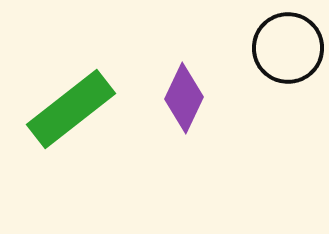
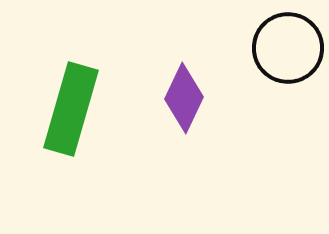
green rectangle: rotated 36 degrees counterclockwise
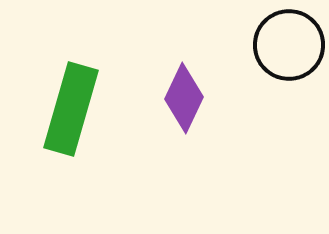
black circle: moved 1 px right, 3 px up
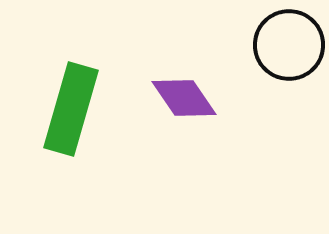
purple diamond: rotated 60 degrees counterclockwise
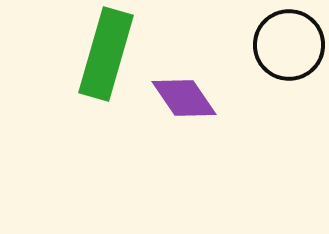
green rectangle: moved 35 px right, 55 px up
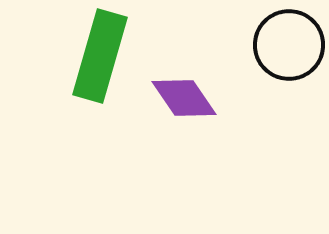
green rectangle: moved 6 px left, 2 px down
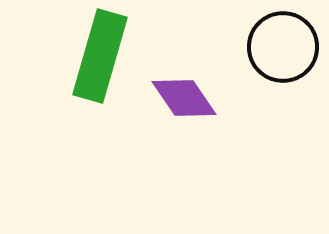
black circle: moved 6 px left, 2 px down
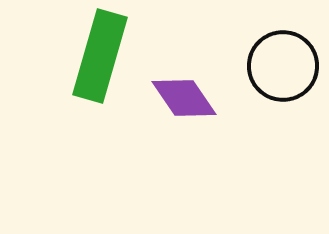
black circle: moved 19 px down
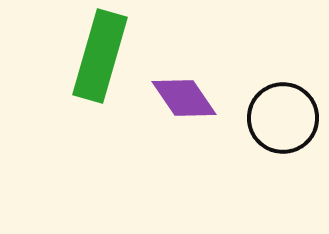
black circle: moved 52 px down
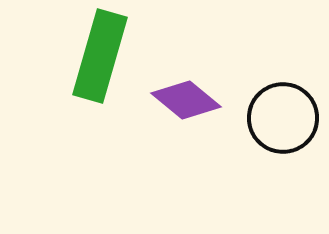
purple diamond: moved 2 px right, 2 px down; rotated 16 degrees counterclockwise
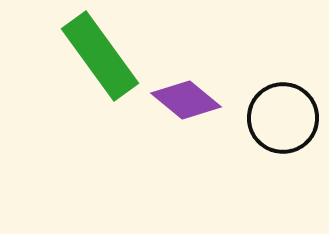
green rectangle: rotated 52 degrees counterclockwise
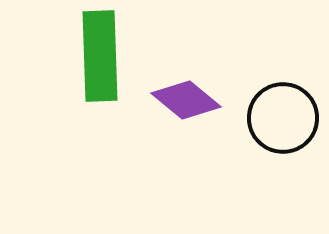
green rectangle: rotated 34 degrees clockwise
